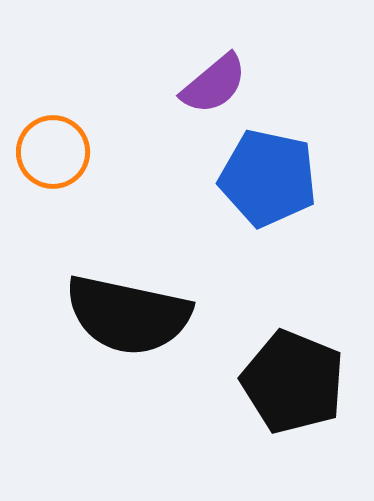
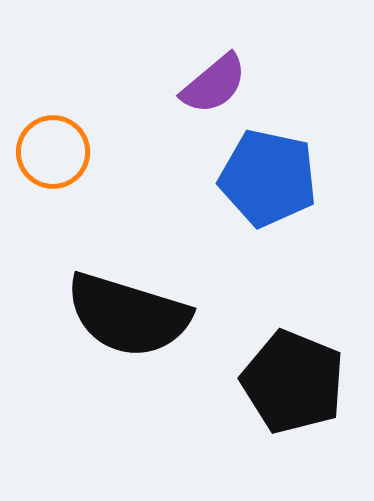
black semicircle: rotated 5 degrees clockwise
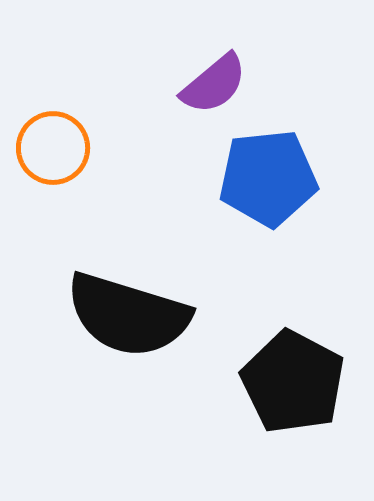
orange circle: moved 4 px up
blue pentagon: rotated 18 degrees counterclockwise
black pentagon: rotated 6 degrees clockwise
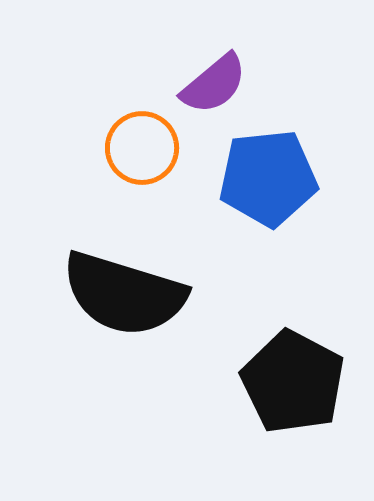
orange circle: moved 89 px right
black semicircle: moved 4 px left, 21 px up
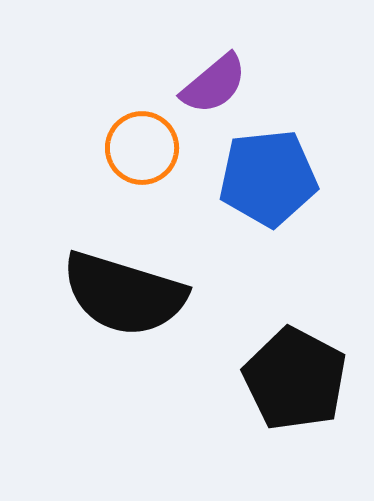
black pentagon: moved 2 px right, 3 px up
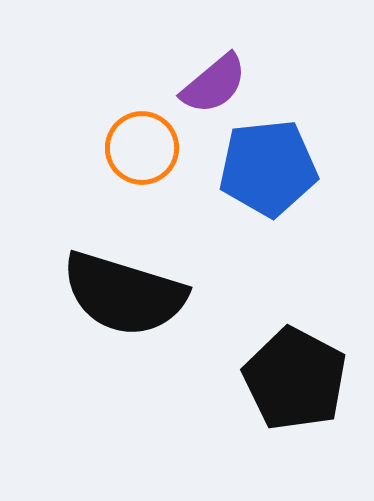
blue pentagon: moved 10 px up
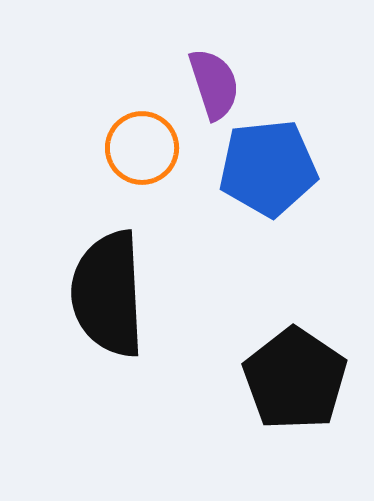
purple semicircle: rotated 68 degrees counterclockwise
black semicircle: moved 16 px left; rotated 70 degrees clockwise
black pentagon: rotated 6 degrees clockwise
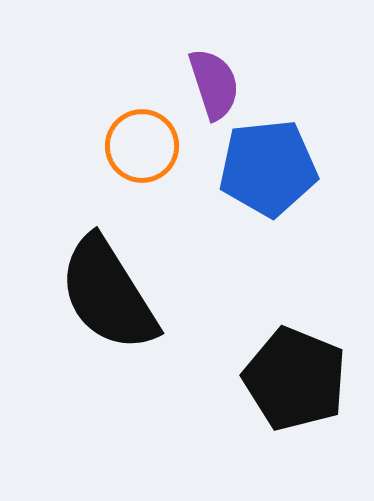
orange circle: moved 2 px up
black semicircle: rotated 29 degrees counterclockwise
black pentagon: rotated 12 degrees counterclockwise
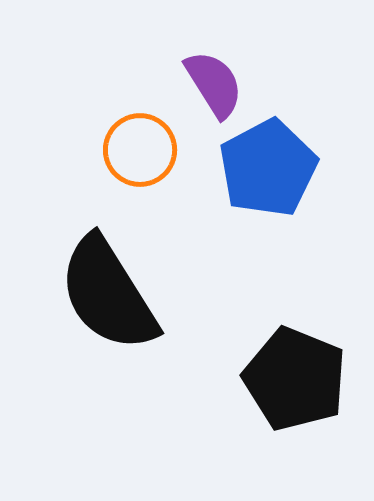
purple semicircle: rotated 14 degrees counterclockwise
orange circle: moved 2 px left, 4 px down
blue pentagon: rotated 22 degrees counterclockwise
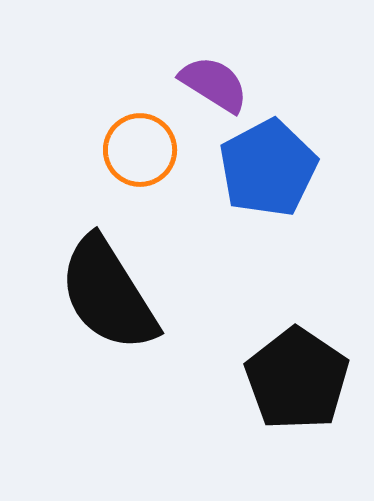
purple semicircle: rotated 26 degrees counterclockwise
black pentagon: moved 2 px right; rotated 12 degrees clockwise
